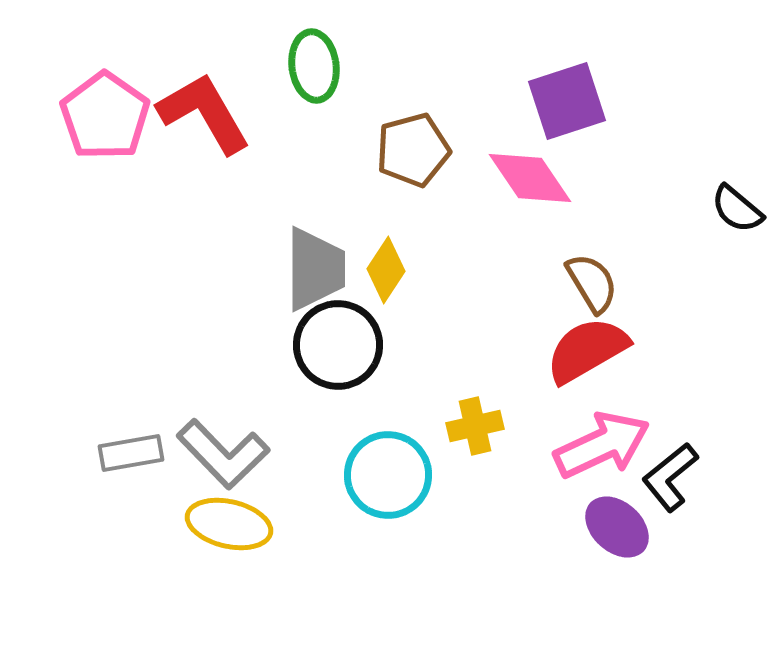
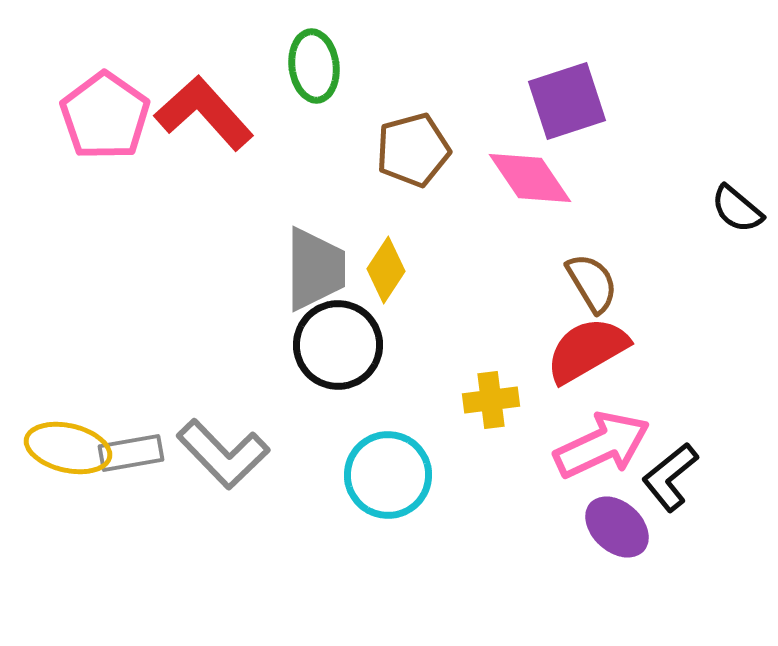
red L-shape: rotated 12 degrees counterclockwise
yellow cross: moved 16 px right, 26 px up; rotated 6 degrees clockwise
yellow ellipse: moved 161 px left, 76 px up
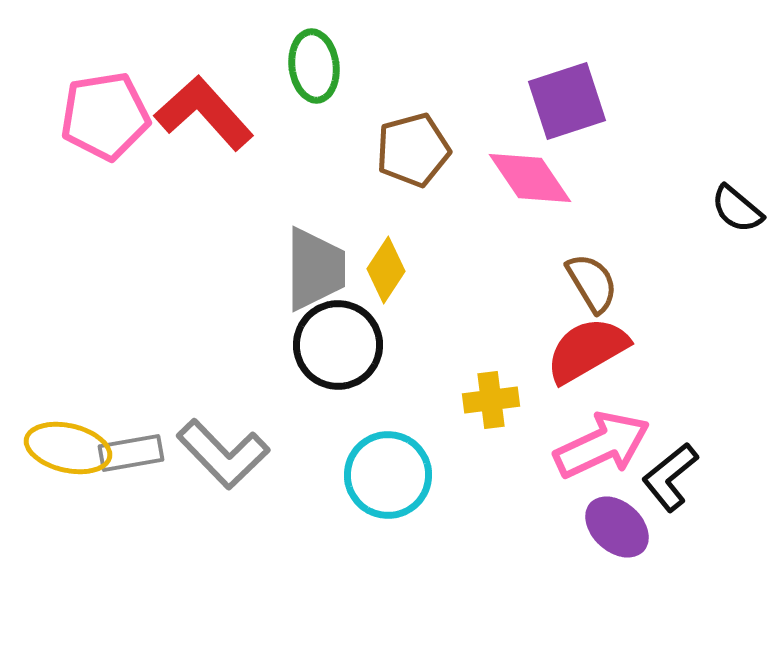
pink pentagon: rotated 28 degrees clockwise
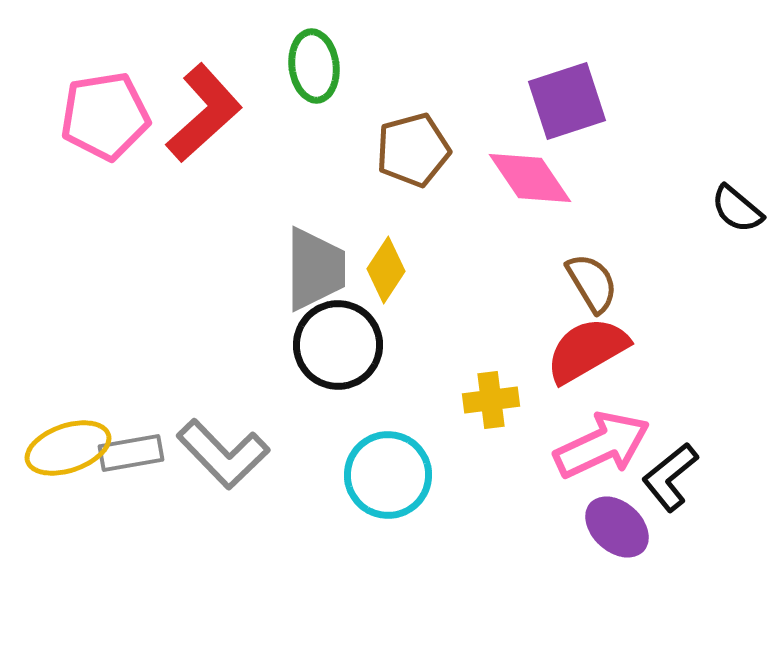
red L-shape: rotated 90 degrees clockwise
yellow ellipse: rotated 32 degrees counterclockwise
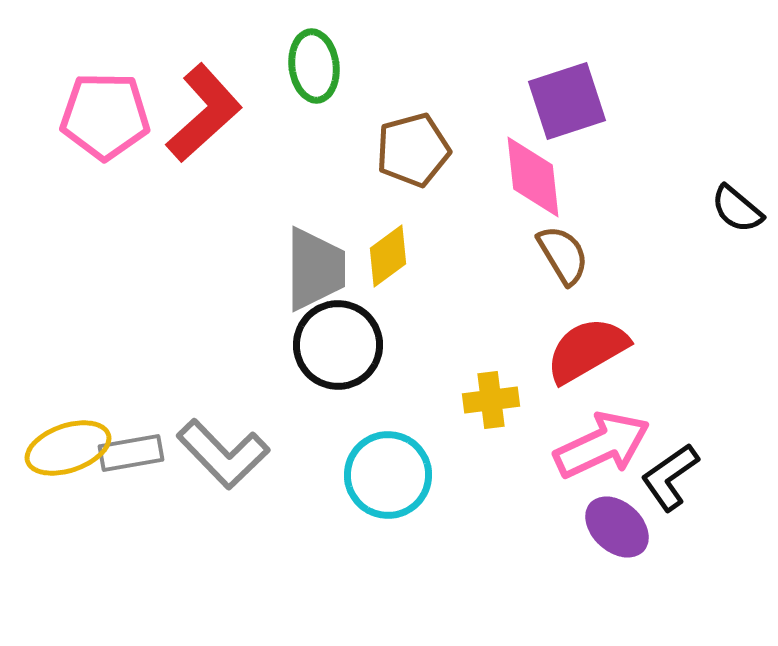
pink pentagon: rotated 10 degrees clockwise
pink diamond: moved 3 px right, 1 px up; rotated 28 degrees clockwise
yellow diamond: moved 2 px right, 14 px up; rotated 20 degrees clockwise
brown semicircle: moved 29 px left, 28 px up
black L-shape: rotated 4 degrees clockwise
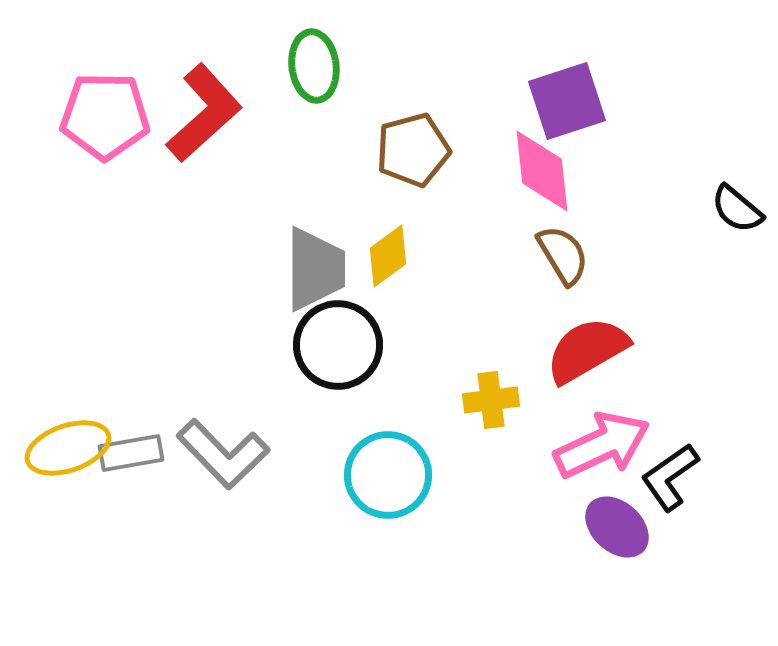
pink diamond: moved 9 px right, 6 px up
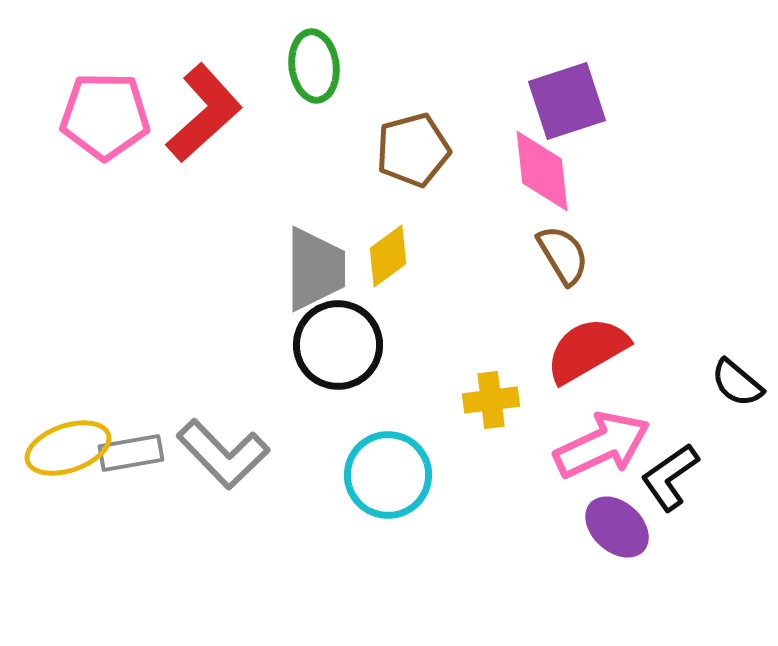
black semicircle: moved 174 px down
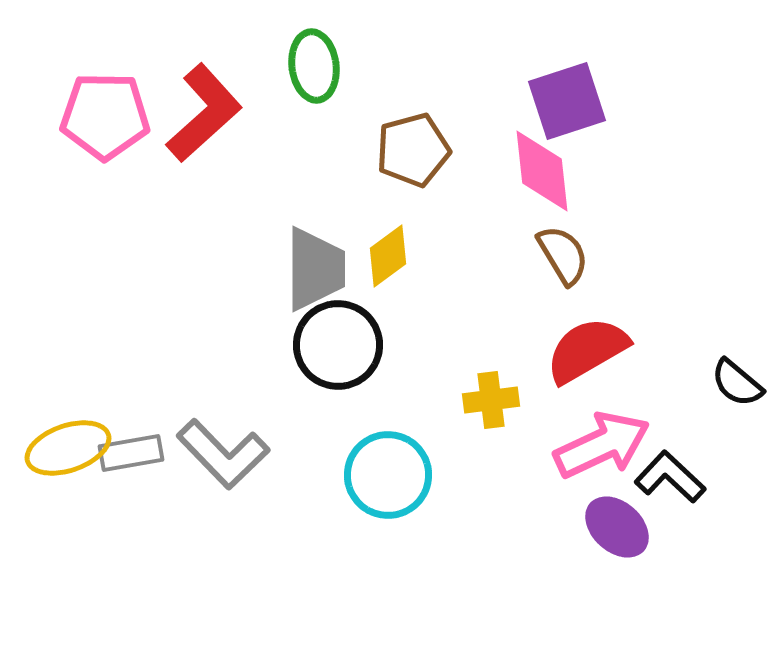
black L-shape: rotated 78 degrees clockwise
